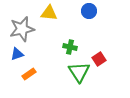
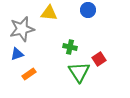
blue circle: moved 1 px left, 1 px up
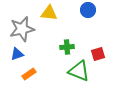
green cross: moved 3 px left; rotated 16 degrees counterclockwise
red square: moved 1 px left, 5 px up; rotated 16 degrees clockwise
green triangle: moved 1 px up; rotated 35 degrees counterclockwise
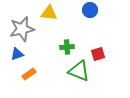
blue circle: moved 2 px right
